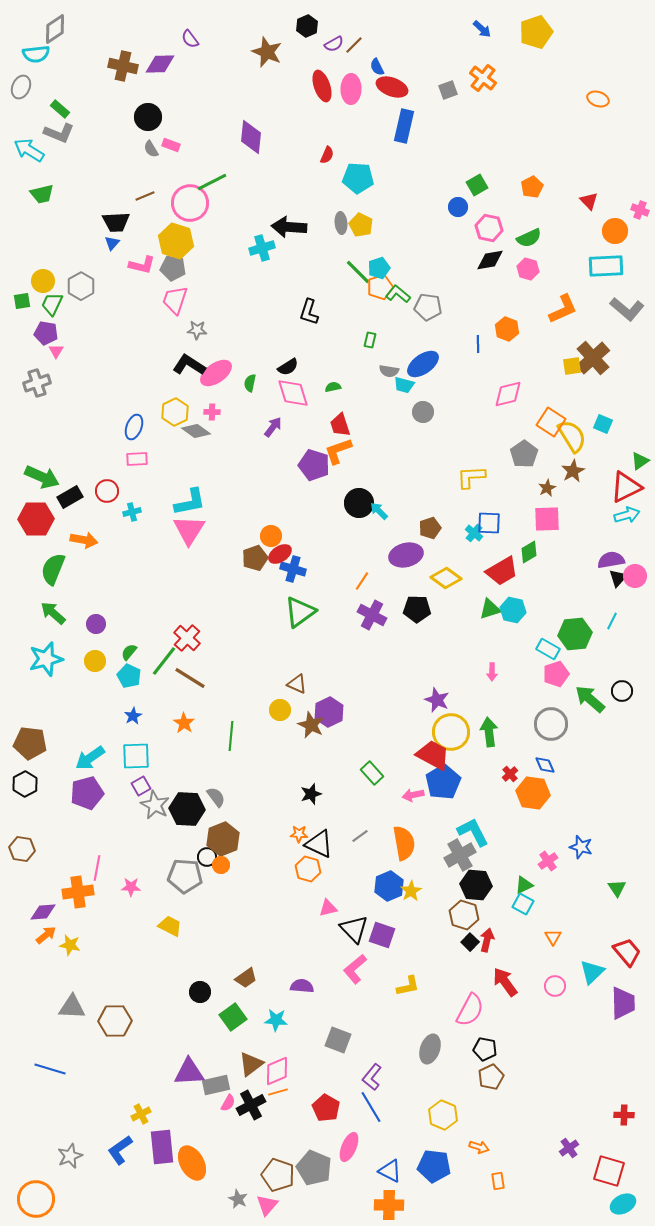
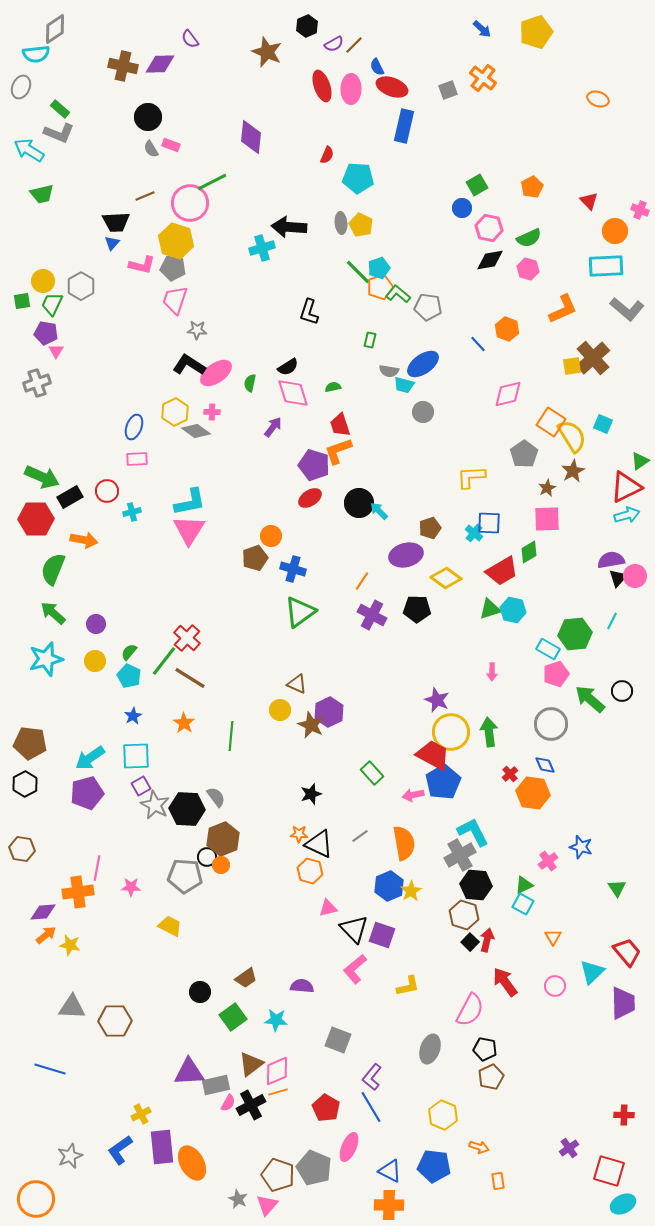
blue circle at (458, 207): moved 4 px right, 1 px down
blue line at (478, 344): rotated 42 degrees counterclockwise
red ellipse at (280, 554): moved 30 px right, 56 px up
orange hexagon at (308, 869): moved 2 px right, 2 px down
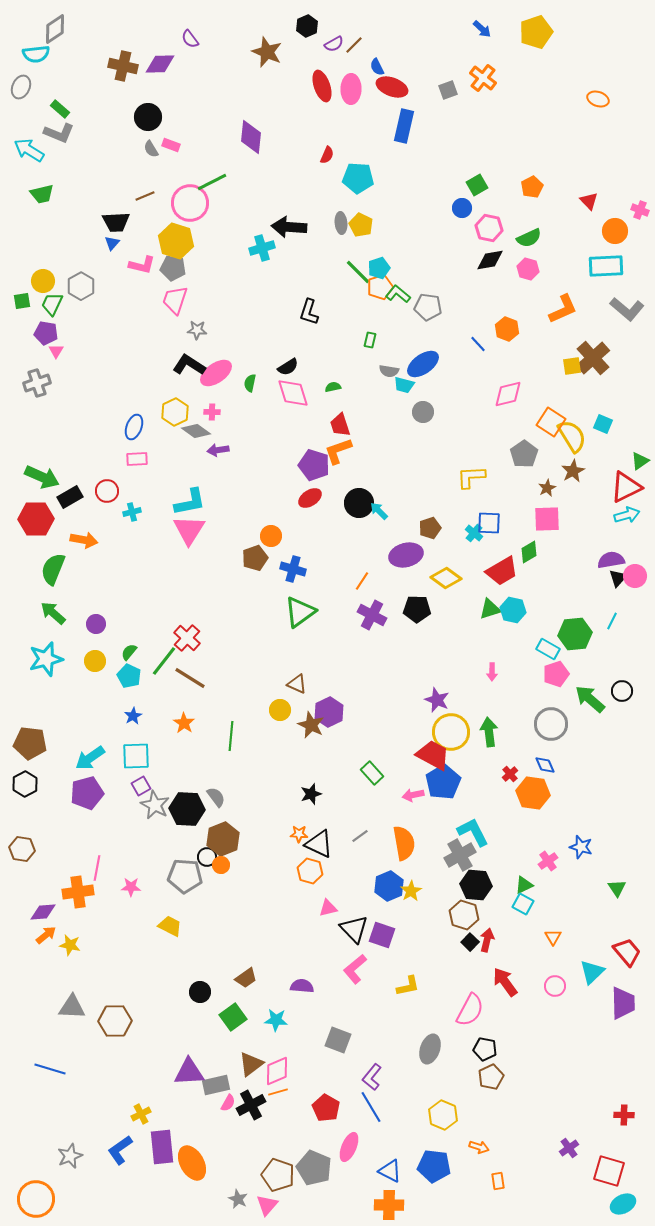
purple arrow at (273, 427): moved 55 px left, 23 px down; rotated 135 degrees counterclockwise
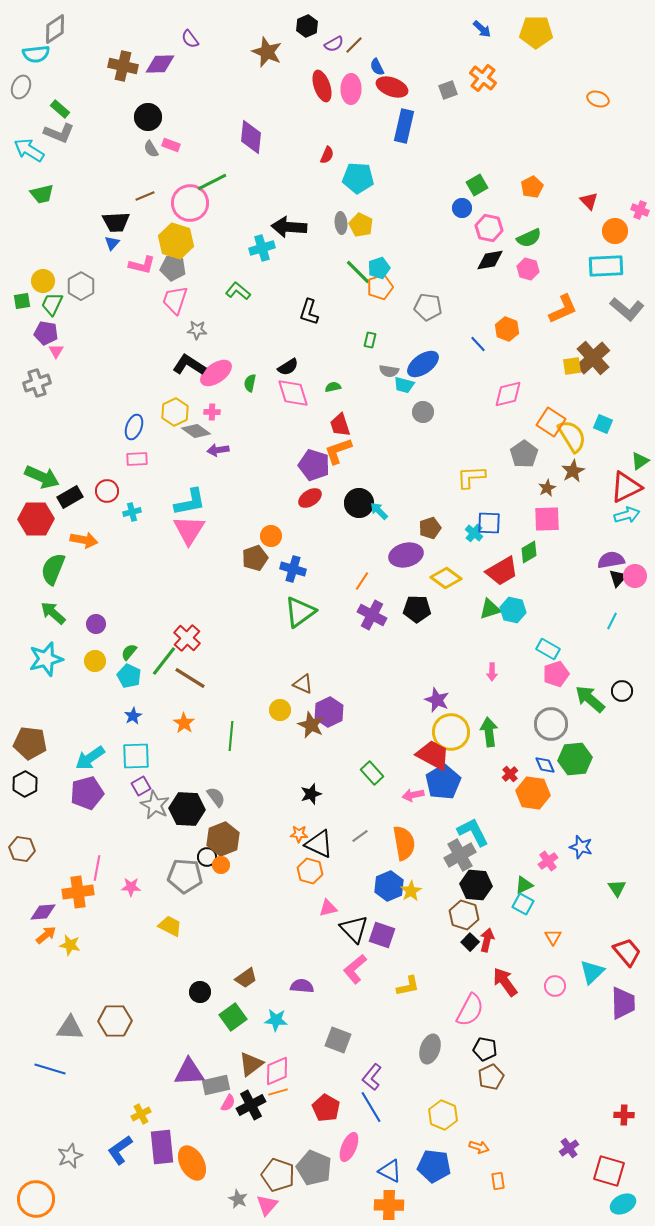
yellow pentagon at (536, 32): rotated 20 degrees clockwise
green L-shape at (398, 294): moved 160 px left, 3 px up
green hexagon at (575, 634): moved 125 px down
brown triangle at (297, 684): moved 6 px right
gray triangle at (72, 1007): moved 2 px left, 21 px down
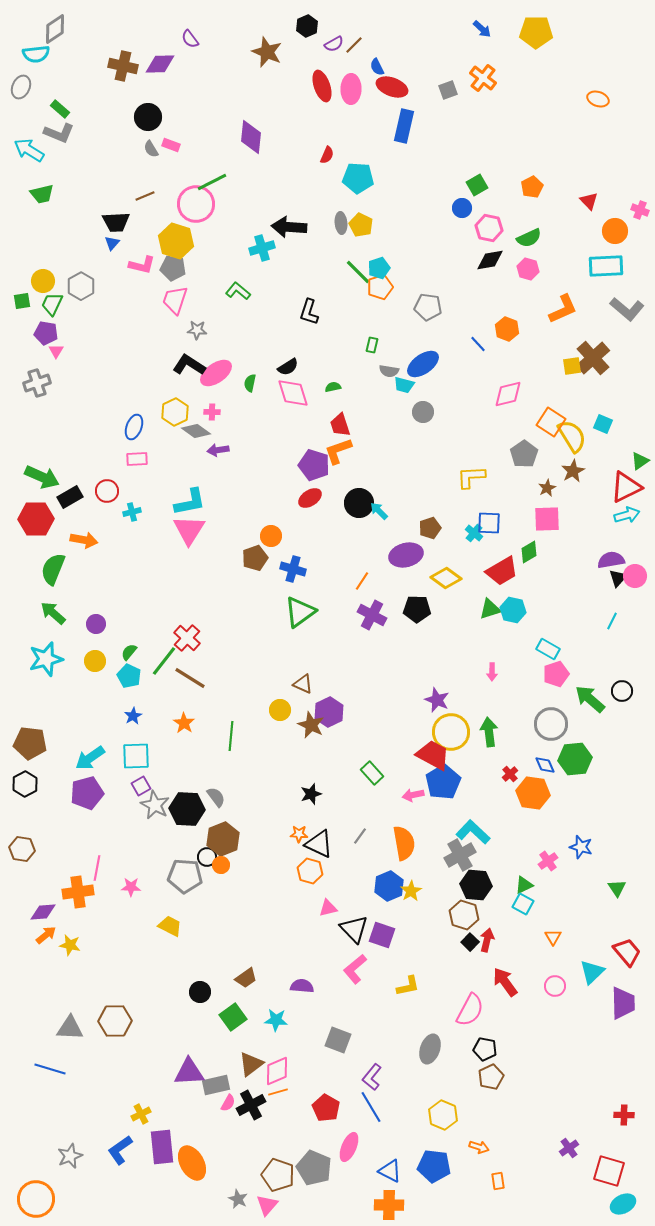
pink circle at (190, 203): moved 6 px right, 1 px down
green rectangle at (370, 340): moved 2 px right, 5 px down
cyan L-shape at (473, 832): rotated 20 degrees counterclockwise
gray line at (360, 836): rotated 18 degrees counterclockwise
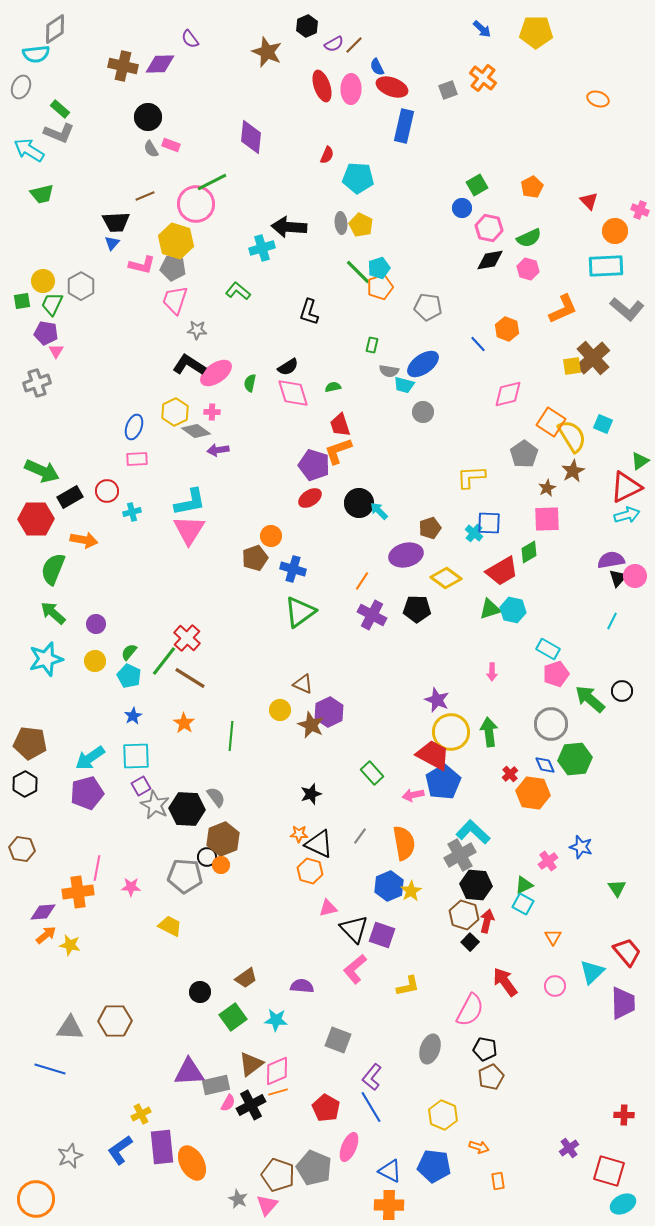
green arrow at (42, 477): moved 6 px up
red arrow at (487, 940): moved 19 px up
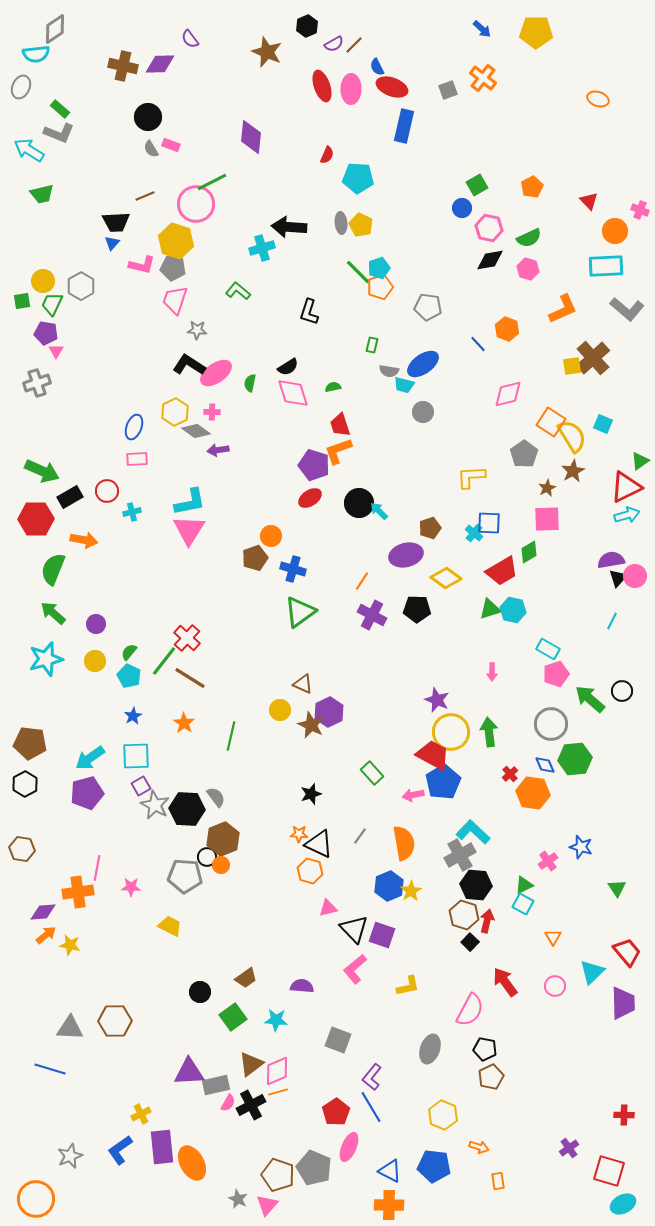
green line at (231, 736): rotated 8 degrees clockwise
red pentagon at (326, 1108): moved 10 px right, 4 px down; rotated 8 degrees clockwise
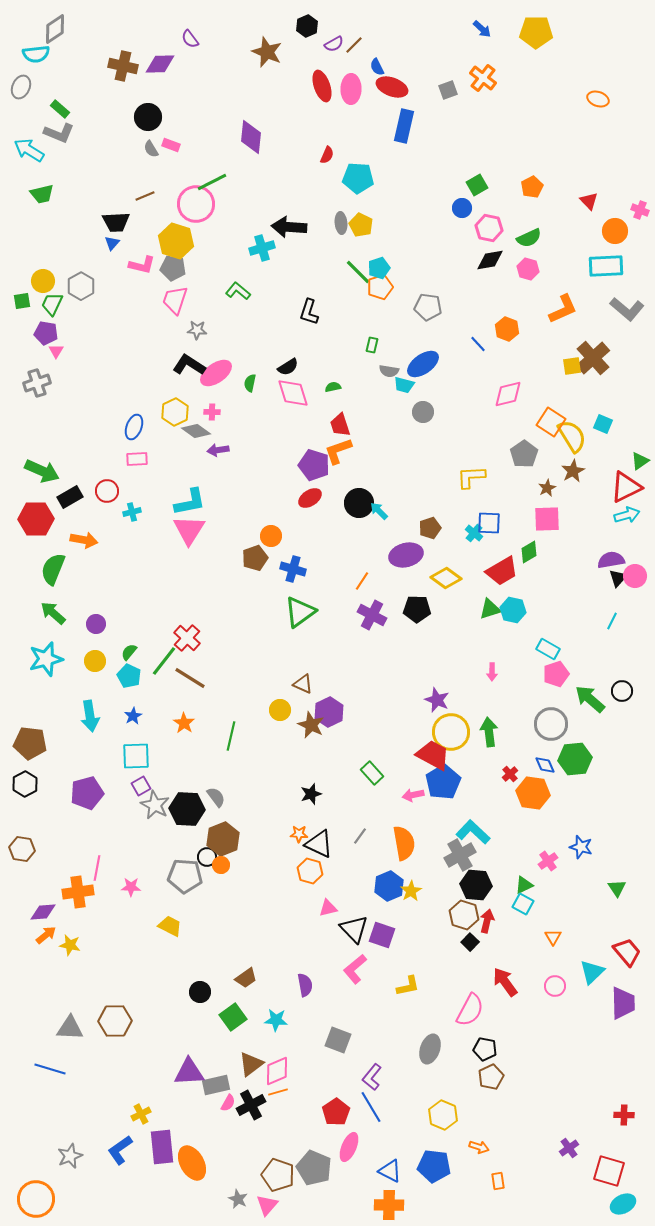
cyan arrow at (90, 758): moved 42 px up; rotated 64 degrees counterclockwise
purple semicircle at (302, 986): moved 3 px right, 1 px up; rotated 75 degrees clockwise
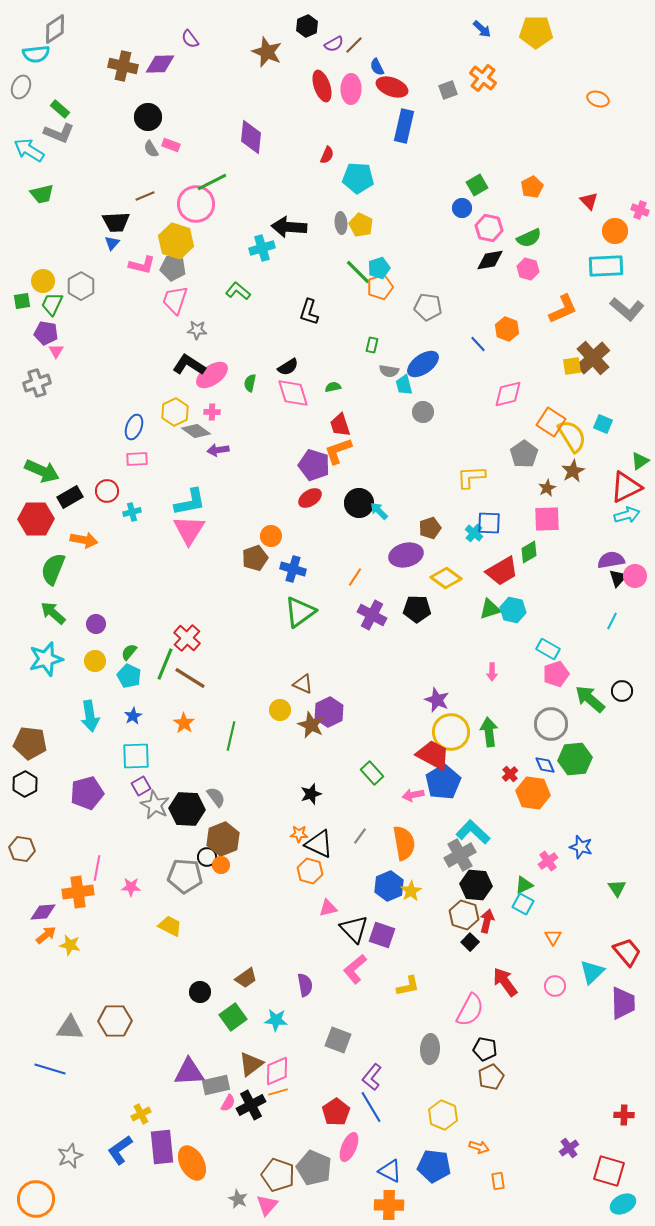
pink ellipse at (216, 373): moved 4 px left, 2 px down
cyan trapezoid at (404, 385): rotated 60 degrees clockwise
orange line at (362, 581): moved 7 px left, 4 px up
green line at (164, 661): moved 1 px right, 3 px down; rotated 16 degrees counterclockwise
gray ellipse at (430, 1049): rotated 16 degrees counterclockwise
